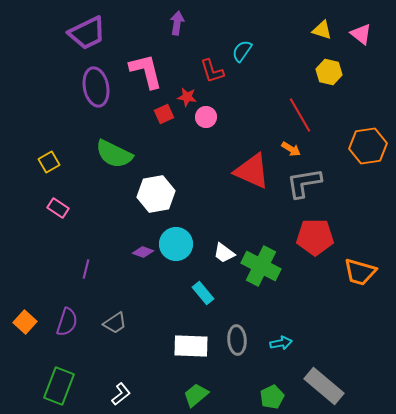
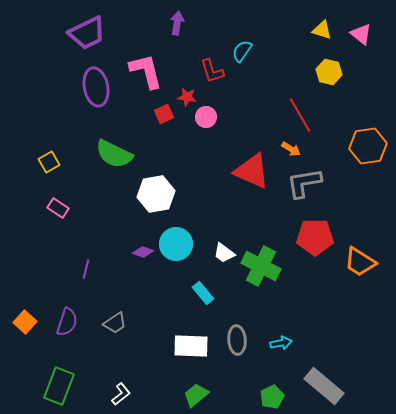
orange trapezoid: moved 10 px up; rotated 16 degrees clockwise
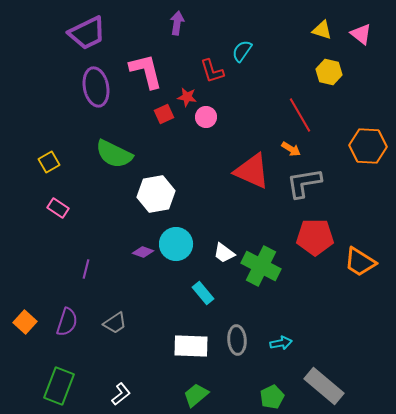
orange hexagon: rotated 12 degrees clockwise
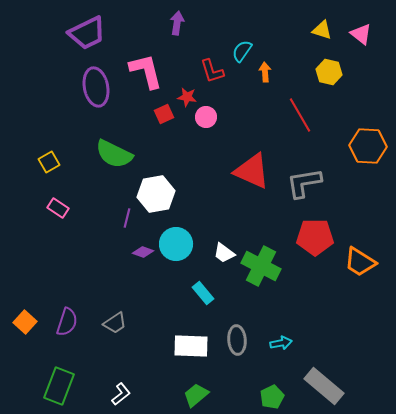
orange arrow: moved 26 px left, 77 px up; rotated 126 degrees counterclockwise
purple line: moved 41 px right, 51 px up
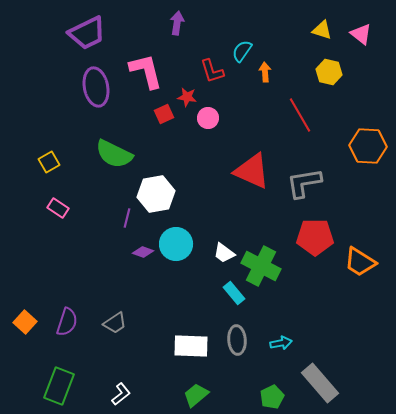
pink circle: moved 2 px right, 1 px down
cyan rectangle: moved 31 px right
gray rectangle: moved 4 px left, 3 px up; rotated 9 degrees clockwise
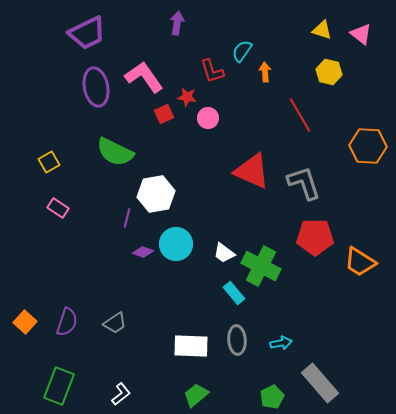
pink L-shape: moved 2 px left, 6 px down; rotated 21 degrees counterclockwise
green semicircle: moved 1 px right, 2 px up
gray L-shape: rotated 81 degrees clockwise
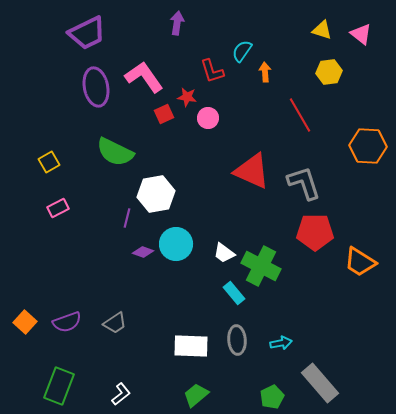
yellow hexagon: rotated 20 degrees counterclockwise
pink rectangle: rotated 60 degrees counterclockwise
red pentagon: moved 5 px up
purple semicircle: rotated 52 degrees clockwise
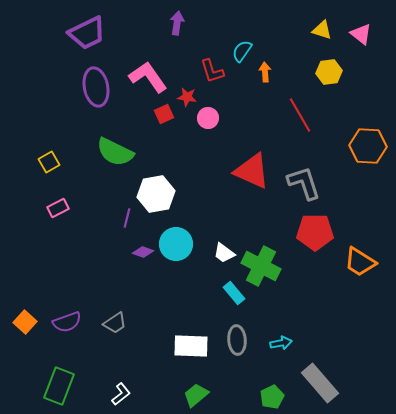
pink L-shape: moved 4 px right
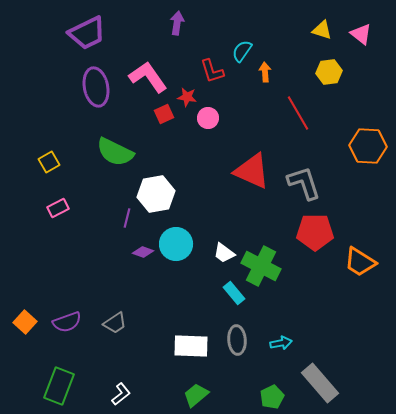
red line: moved 2 px left, 2 px up
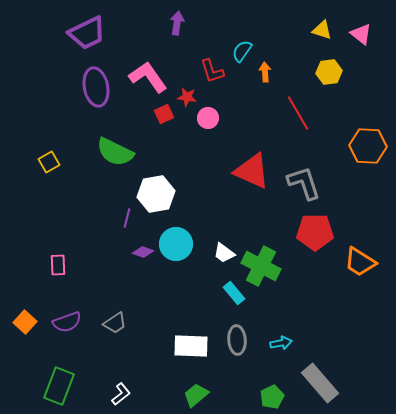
pink rectangle: moved 57 px down; rotated 65 degrees counterclockwise
